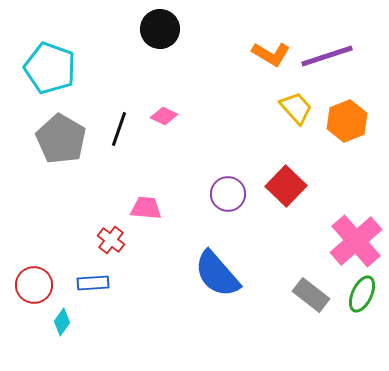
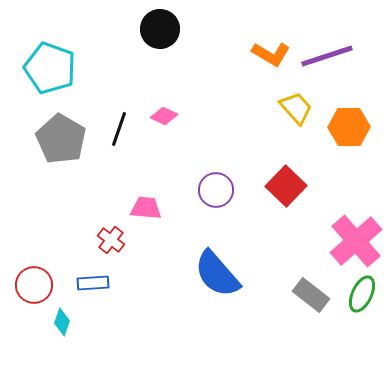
orange hexagon: moved 2 px right, 6 px down; rotated 21 degrees clockwise
purple circle: moved 12 px left, 4 px up
cyan diamond: rotated 16 degrees counterclockwise
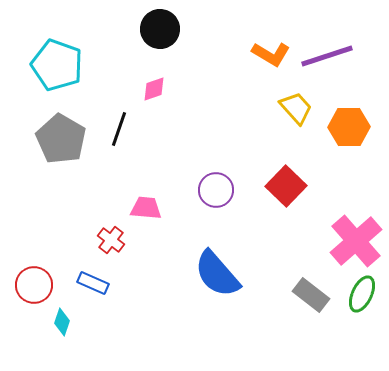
cyan pentagon: moved 7 px right, 3 px up
pink diamond: moved 10 px left, 27 px up; rotated 44 degrees counterclockwise
blue rectangle: rotated 28 degrees clockwise
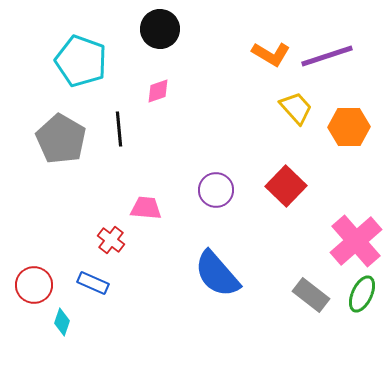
cyan pentagon: moved 24 px right, 4 px up
pink diamond: moved 4 px right, 2 px down
black line: rotated 24 degrees counterclockwise
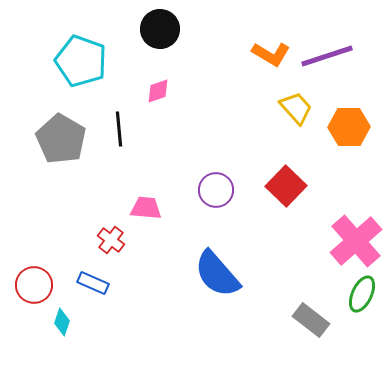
gray rectangle: moved 25 px down
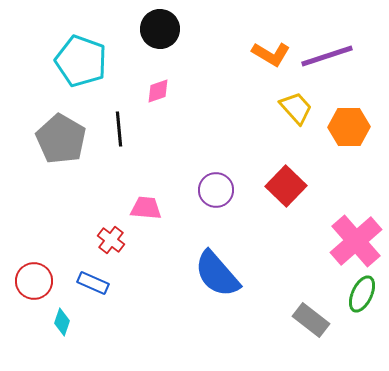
red circle: moved 4 px up
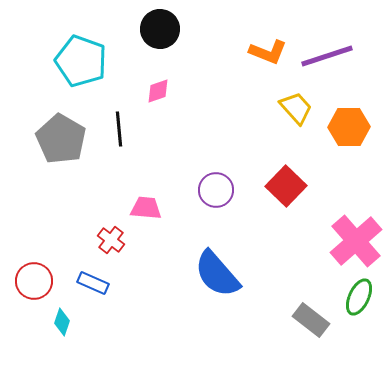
orange L-shape: moved 3 px left, 2 px up; rotated 9 degrees counterclockwise
green ellipse: moved 3 px left, 3 px down
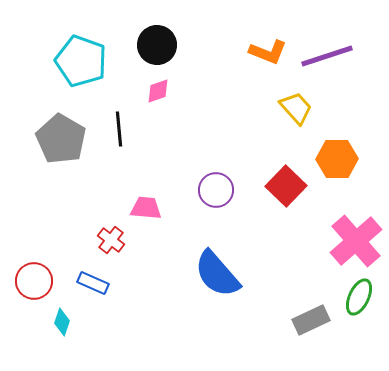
black circle: moved 3 px left, 16 px down
orange hexagon: moved 12 px left, 32 px down
gray rectangle: rotated 63 degrees counterclockwise
